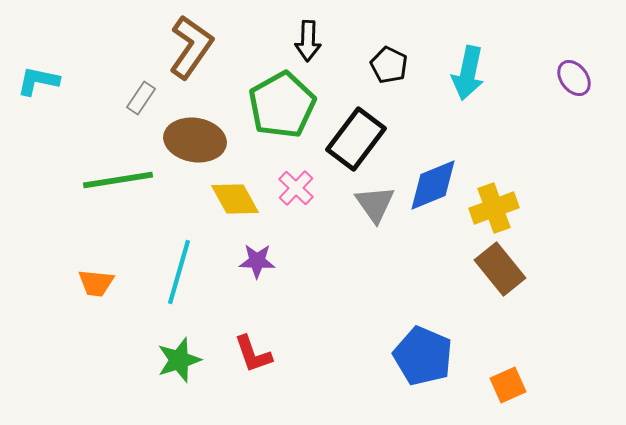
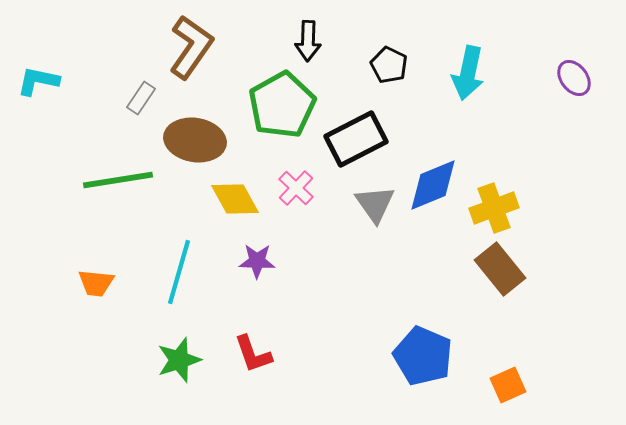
black rectangle: rotated 26 degrees clockwise
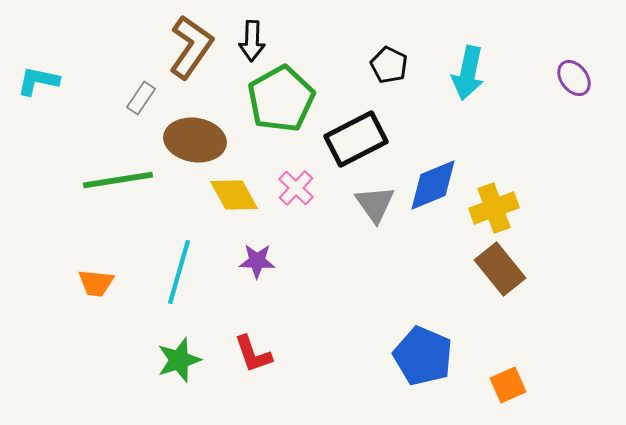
black arrow: moved 56 px left
green pentagon: moved 1 px left, 6 px up
yellow diamond: moved 1 px left, 4 px up
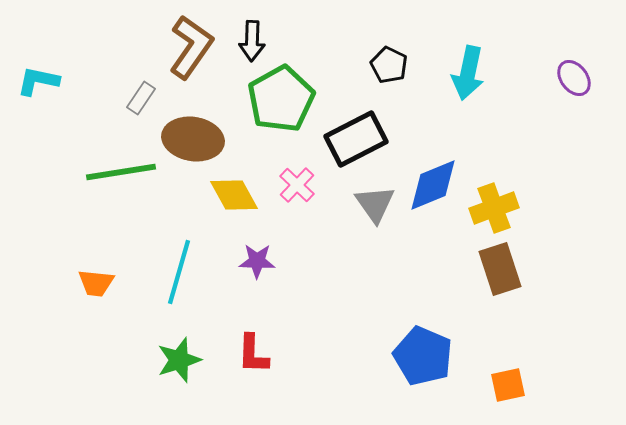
brown ellipse: moved 2 px left, 1 px up
green line: moved 3 px right, 8 px up
pink cross: moved 1 px right, 3 px up
brown rectangle: rotated 21 degrees clockwise
red L-shape: rotated 21 degrees clockwise
orange square: rotated 12 degrees clockwise
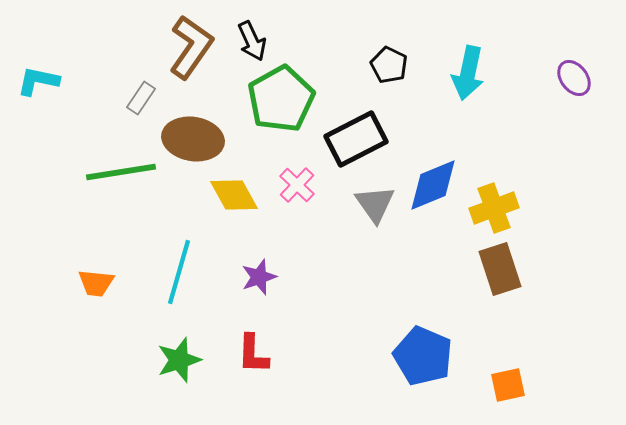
black arrow: rotated 27 degrees counterclockwise
purple star: moved 2 px right, 16 px down; rotated 21 degrees counterclockwise
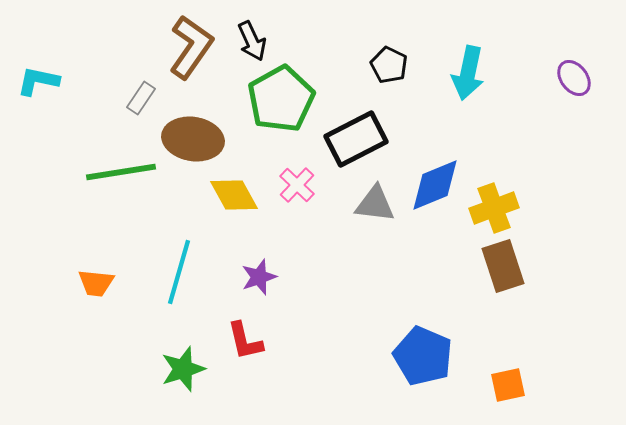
blue diamond: moved 2 px right
gray triangle: rotated 48 degrees counterclockwise
brown rectangle: moved 3 px right, 3 px up
red L-shape: moved 8 px left, 13 px up; rotated 15 degrees counterclockwise
green star: moved 4 px right, 9 px down
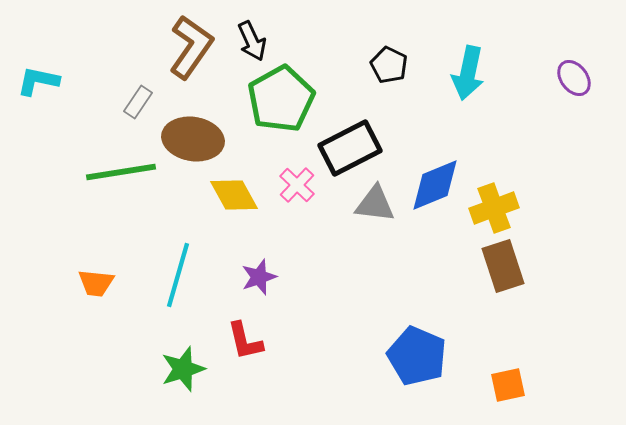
gray rectangle: moved 3 px left, 4 px down
black rectangle: moved 6 px left, 9 px down
cyan line: moved 1 px left, 3 px down
blue pentagon: moved 6 px left
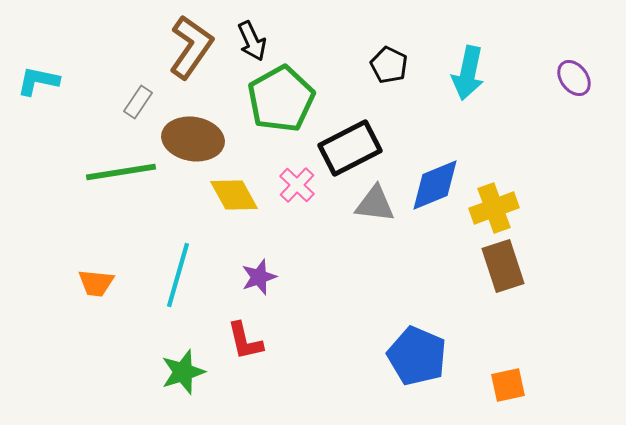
green star: moved 3 px down
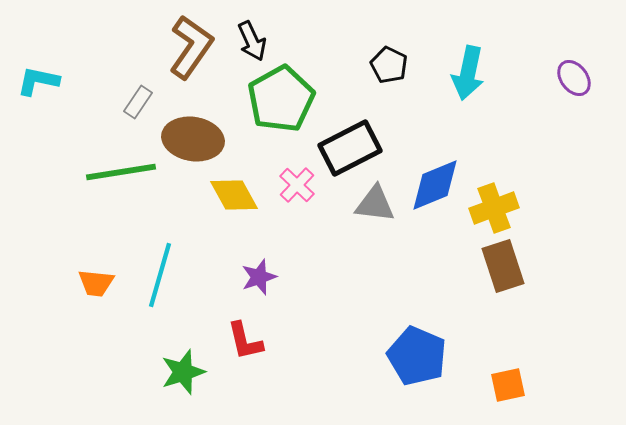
cyan line: moved 18 px left
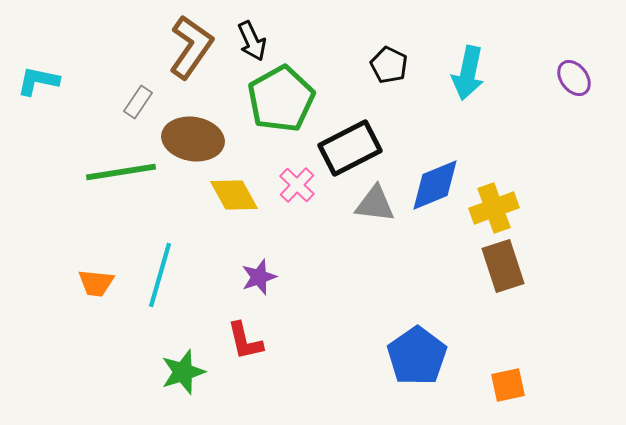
blue pentagon: rotated 14 degrees clockwise
